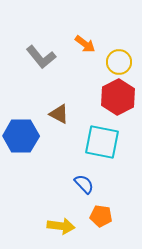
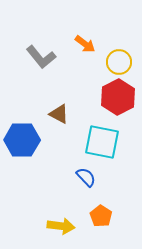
blue hexagon: moved 1 px right, 4 px down
blue semicircle: moved 2 px right, 7 px up
orange pentagon: rotated 25 degrees clockwise
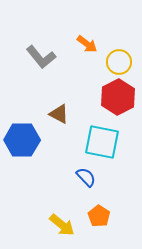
orange arrow: moved 2 px right
orange pentagon: moved 2 px left
yellow arrow: moved 1 px right, 1 px up; rotated 32 degrees clockwise
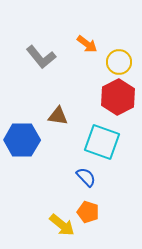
brown triangle: moved 1 px left, 2 px down; rotated 20 degrees counterclockwise
cyan square: rotated 9 degrees clockwise
orange pentagon: moved 11 px left, 4 px up; rotated 15 degrees counterclockwise
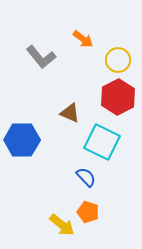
orange arrow: moved 4 px left, 5 px up
yellow circle: moved 1 px left, 2 px up
brown triangle: moved 12 px right, 3 px up; rotated 15 degrees clockwise
cyan square: rotated 6 degrees clockwise
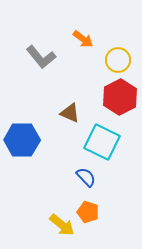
red hexagon: moved 2 px right
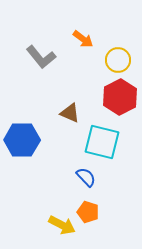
cyan square: rotated 12 degrees counterclockwise
yellow arrow: rotated 12 degrees counterclockwise
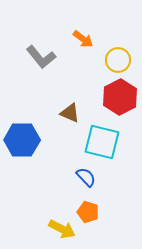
yellow arrow: moved 4 px down
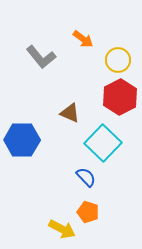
cyan square: moved 1 px right, 1 px down; rotated 30 degrees clockwise
